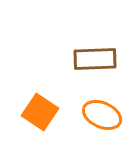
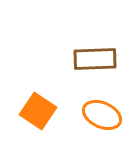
orange square: moved 2 px left, 1 px up
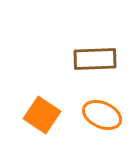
orange square: moved 4 px right, 4 px down
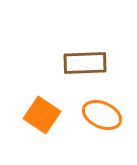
brown rectangle: moved 10 px left, 4 px down
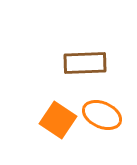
orange square: moved 16 px right, 5 px down
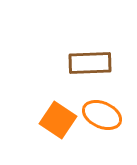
brown rectangle: moved 5 px right
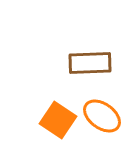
orange ellipse: moved 1 px down; rotated 12 degrees clockwise
